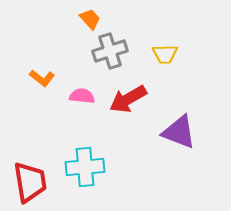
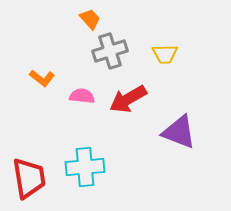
red trapezoid: moved 1 px left, 4 px up
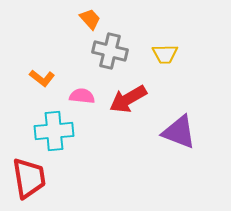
gray cross: rotated 32 degrees clockwise
cyan cross: moved 31 px left, 36 px up
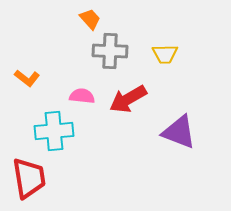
gray cross: rotated 12 degrees counterclockwise
orange L-shape: moved 15 px left
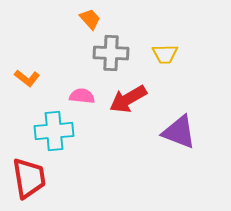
gray cross: moved 1 px right, 2 px down
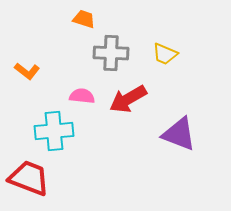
orange trapezoid: moved 6 px left; rotated 30 degrees counterclockwise
yellow trapezoid: rotated 24 degrees clockwise
orange L-shape: moved 7 px up
purple triangle: moved 2 px down
red trapezoid: rotated 60 degrees counterclockwise
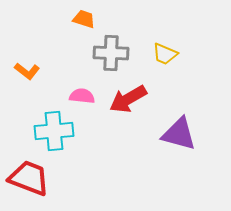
purple triangle: rotated 6 degrees counterclockwise
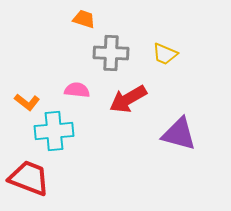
orange L-shape: moved 31 px down
pink semicircle: moved 5 px left, 6 px up
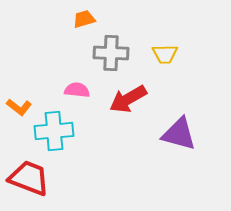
orange trapezoid: rotated 35 degrees counterclockwise
yellow trapezoid: rotated 24 degrees counterclockwise
orange L-shape: moved 8 px left, 5 px down
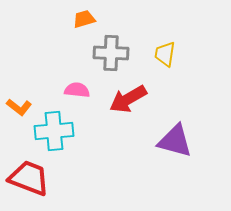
yellow trapezoid: rotated 100 degrees clockwise
purple triangle: moved 4 px left, 7 px down
